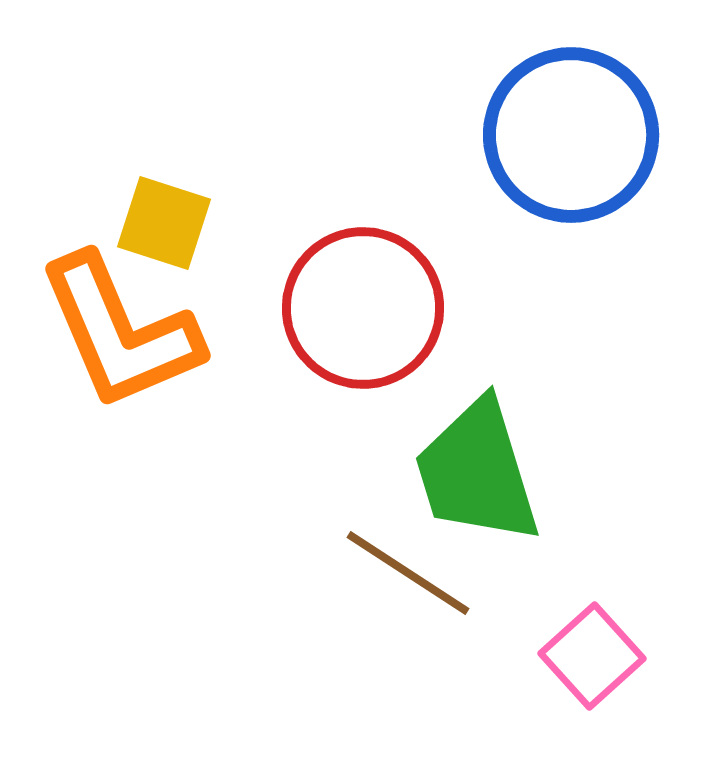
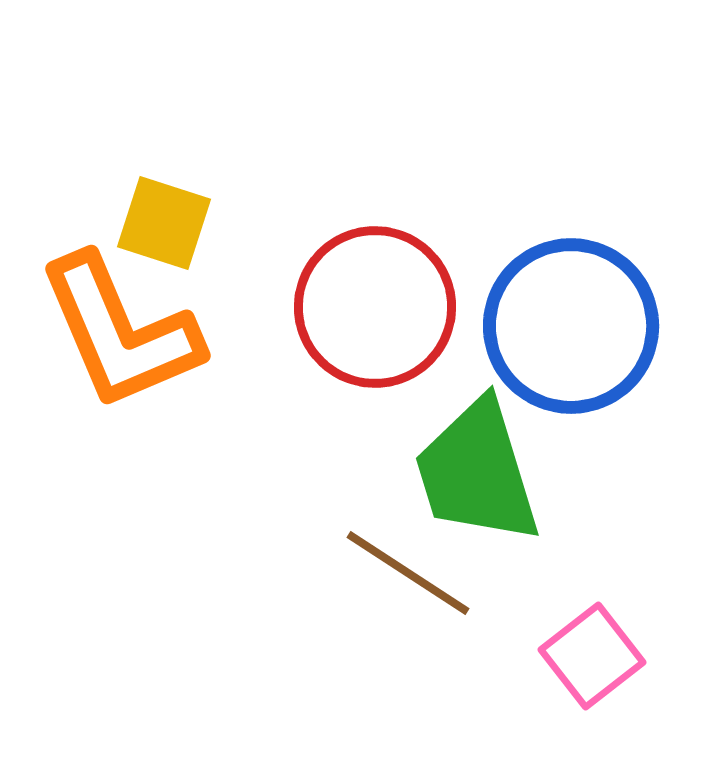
blue circle: moved 191 px down
red circle: moved 12 px right, 1 px up
pink square: rotated 4 degrees clockwise
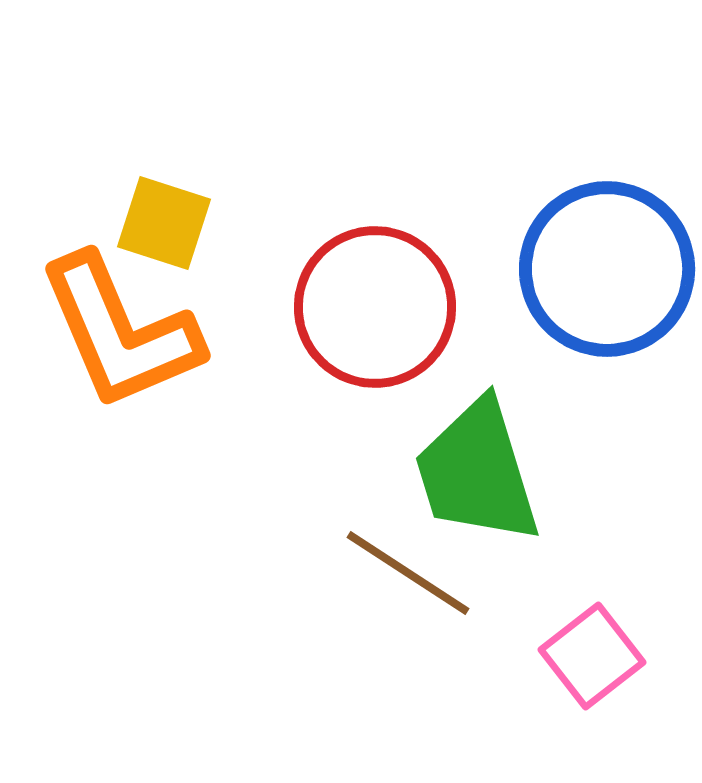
blue circle: moved 36 px right, 57 px up
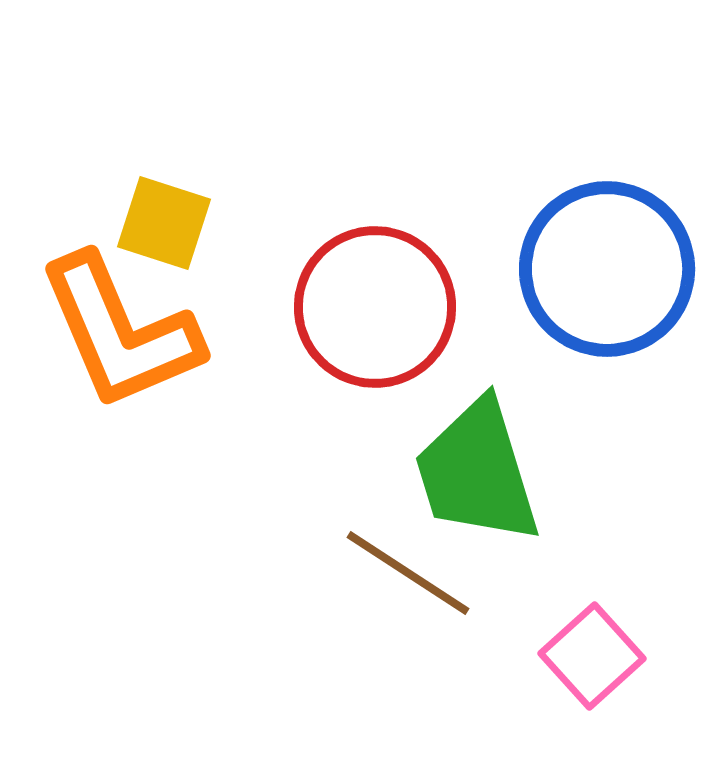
pink square: rotated 4 degrees counterclockwise
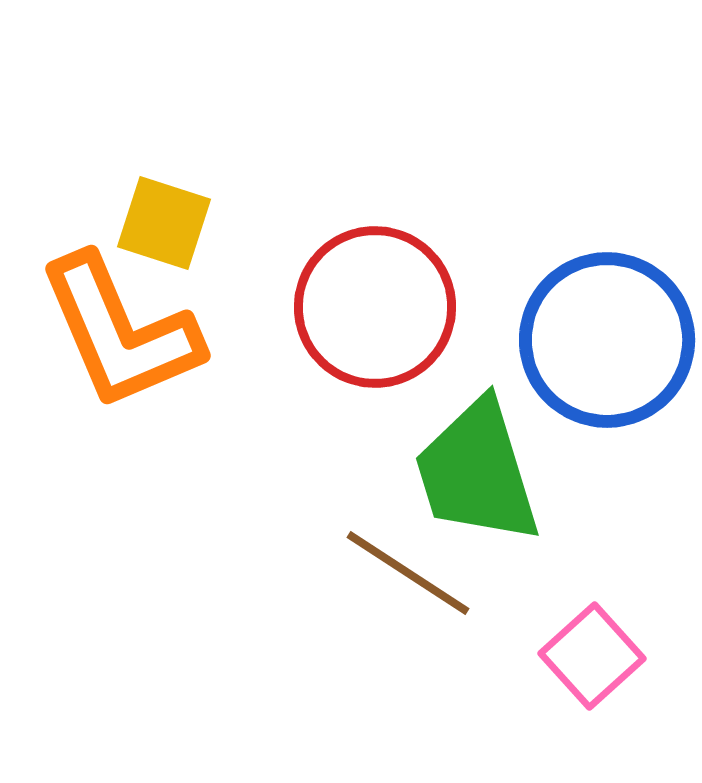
blue circle: moved 71 px down
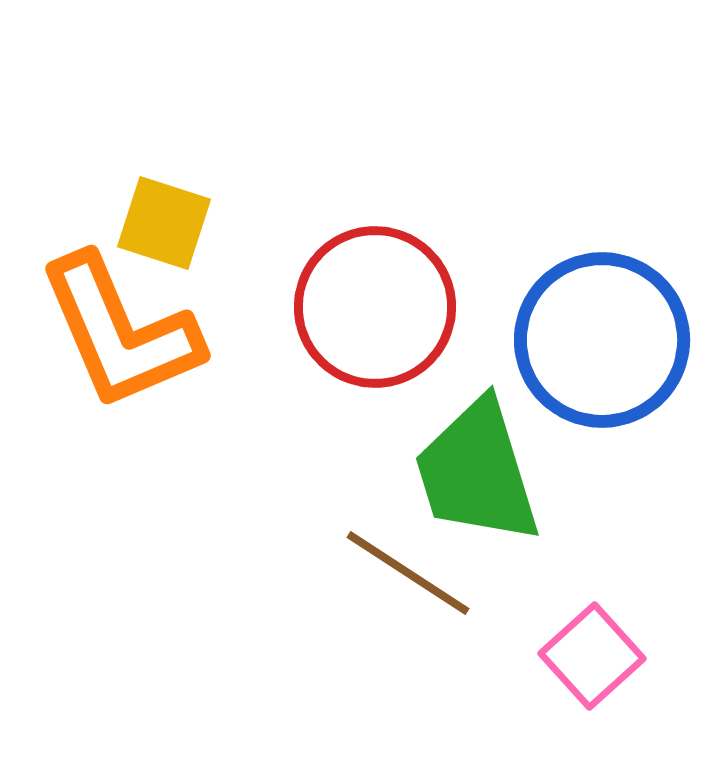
blue circle: moved 5 px left
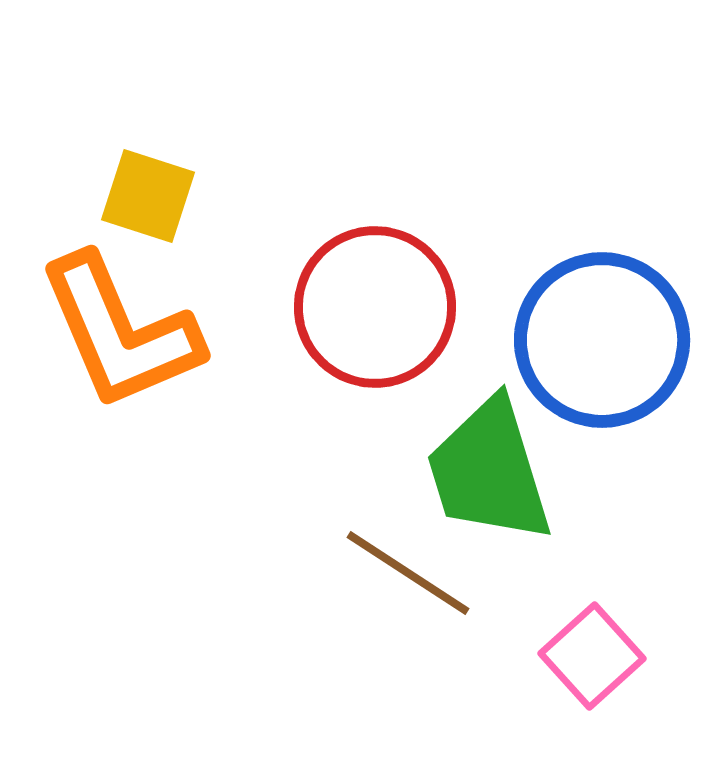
yellow square: moved 16 px left, 27 px up
green trapezoid: moved 12 px right, 1 px up
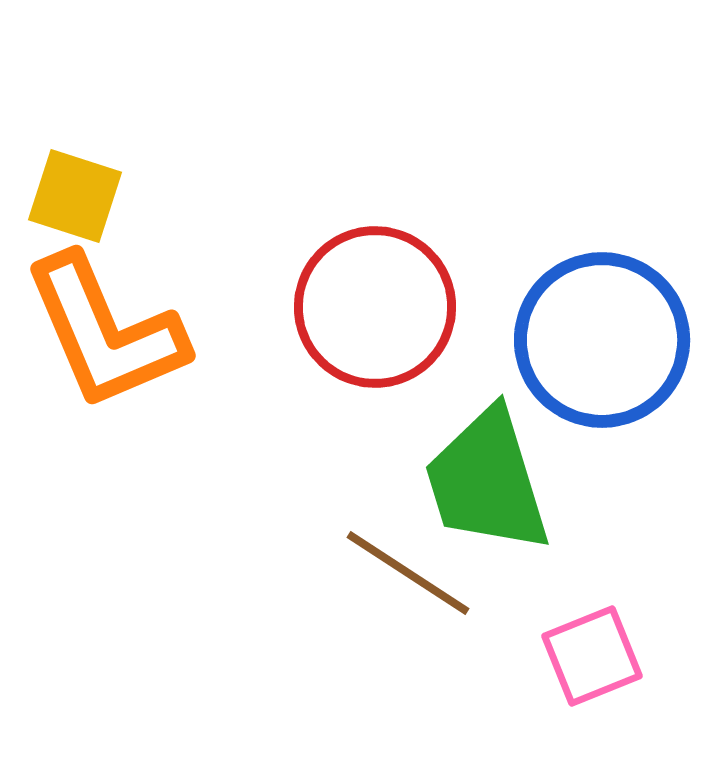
yellow square: moved 73 px left
orange L-shape: moved 15 px left
green trapezoid: moved 2 px left, 10 px down
pink square: rotated 20 degrees clockwise
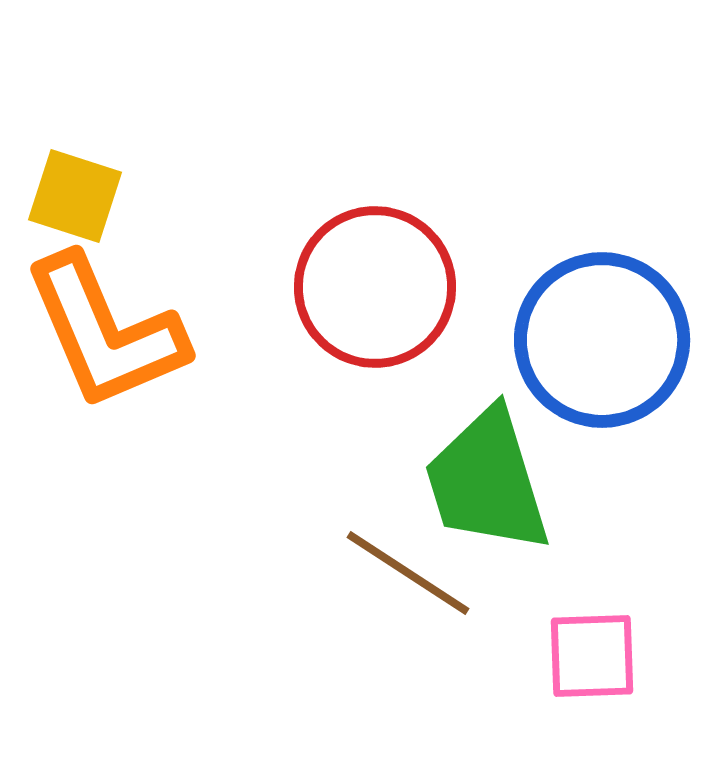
red circle: moved 20 px up
pink square: rotated 20 degrees clockwise
